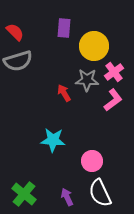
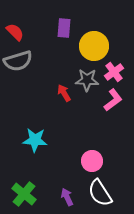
cyan star: moved 18 px left
white semicircle: rotated 8 degrees counterclockwise
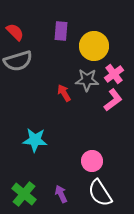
purple rectangle: moved 3 px left, 3 px down
pink cross: moved 2 px down
purple arrow: moved 6 px left, 3 px up
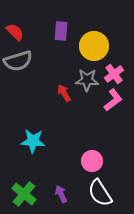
cyan star: moved 2 px left, 1 px down
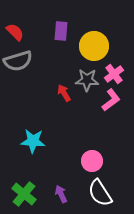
pink L-shape: moved 2 px left
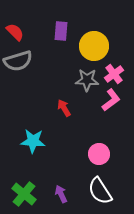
red arrow: moved 15 px down
pink circle: moved 7 px right, 7 px up
white semicircle: moved 2 px up
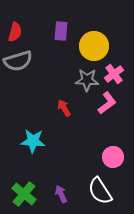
red semicircle: rotated 60 degrees clockwise
pink L-shape: moved 4 px left, 3 px down
pink circle: moved 14 px right, 3 px down
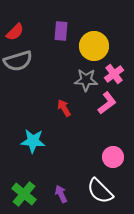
red semicircle: rotated 30 degrees clockwise
gray star: moved 1 px left
white semicircle: rotated 12 degrees counterclockwise
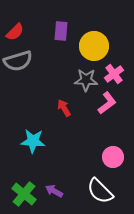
purple arrow: moved 7 px left, 3 px up; rotated 36 degrees counterclockwise
